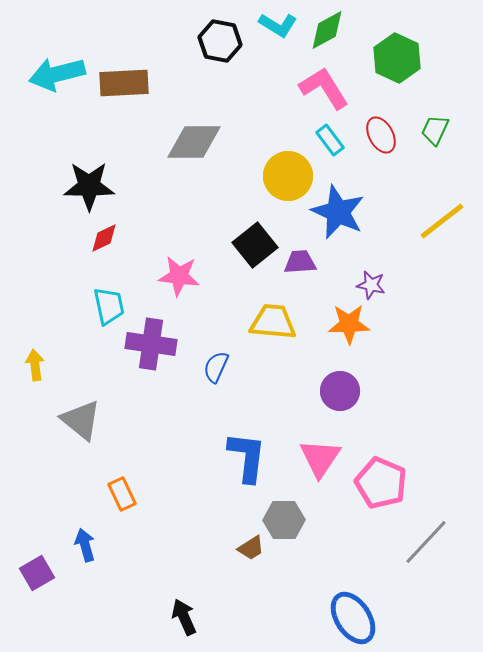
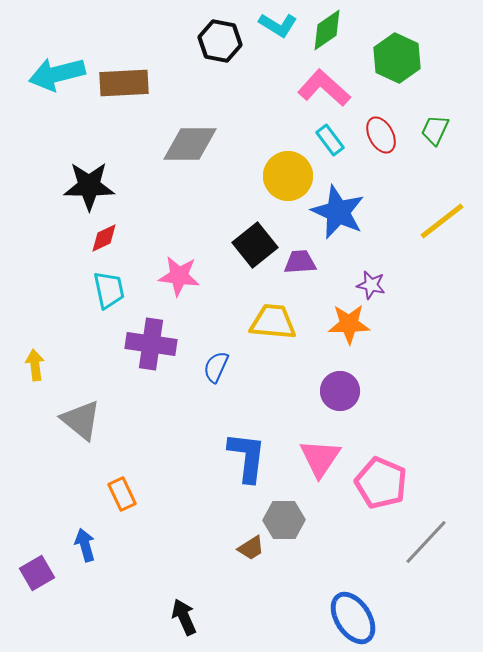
green diamond: rotated 6 degrees counterclockwise
pink L-shape: rotated 16 degrees counterclockwise
gray diamond: moved 4 px left, 2 px down
cyan trapezoid: moved 16 px up
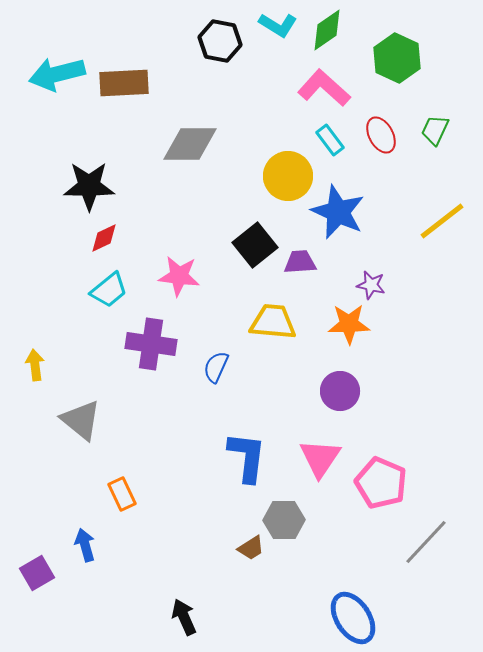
cyan trapezoid: rotated 63 degrees clockwise
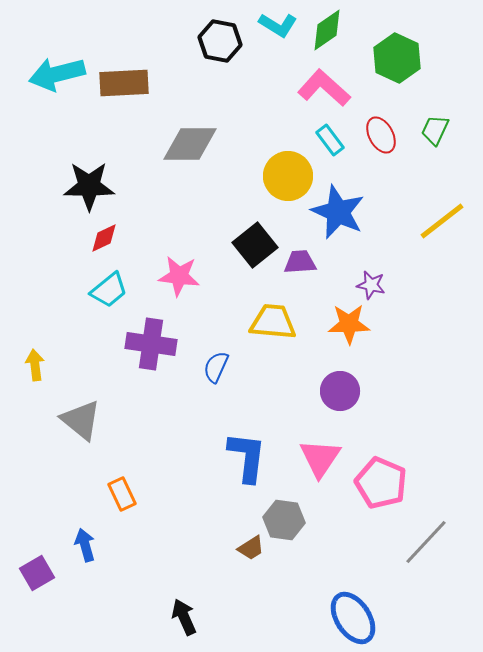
gray hexagon: rotated 9 degrees clockwise
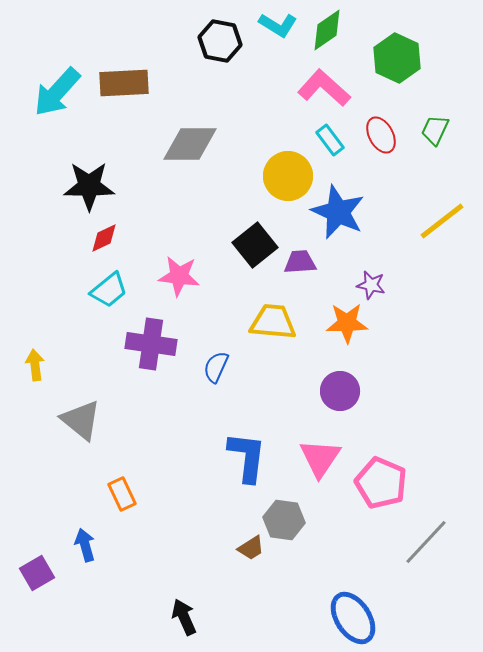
cyan arrow: moved 18 px down; rotated 34 degrees counterclockwise
orange star: moved 2 px left, 1 px up
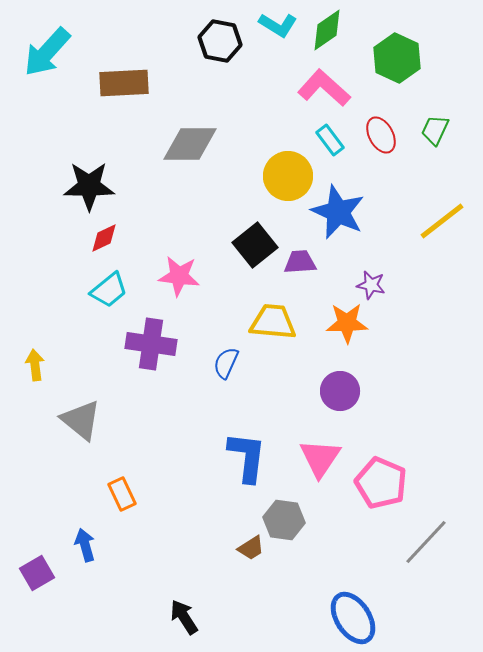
cyan arrow: moved 10 px left, 40 px up
blue semicircle: moved 10 px right, 4 px up
black arrow: rotated 9 degrees counterclockwise
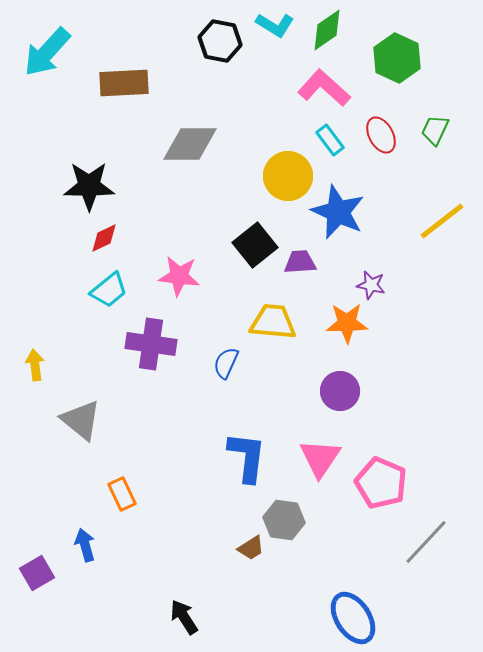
cyan L-shape: moved 3 px left
